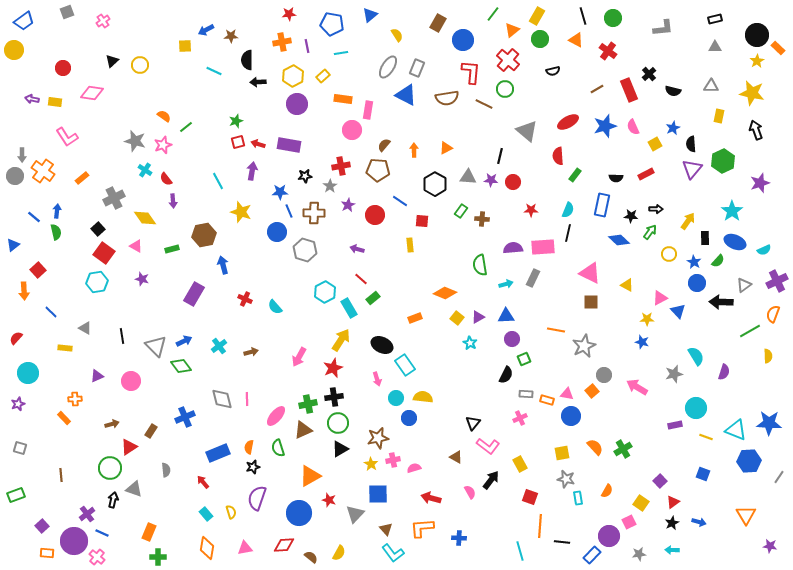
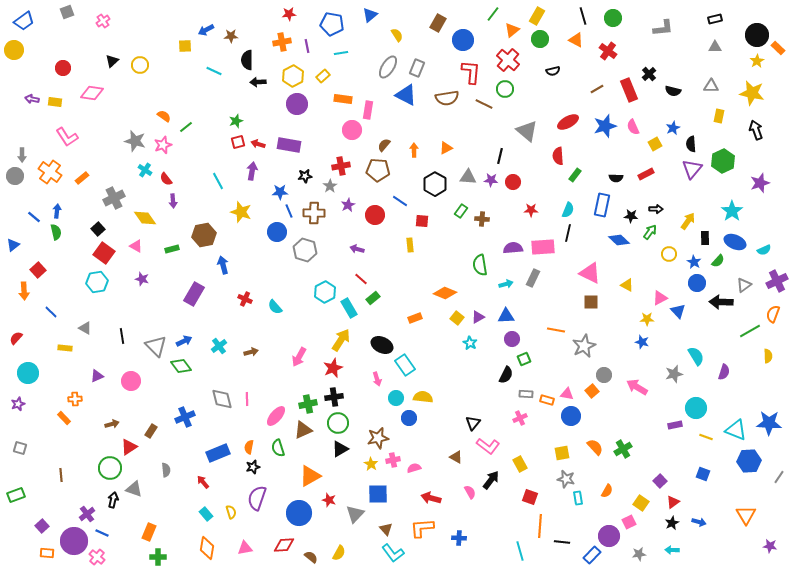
orange cross at (43, 171): moved 7 px right, 1 px down
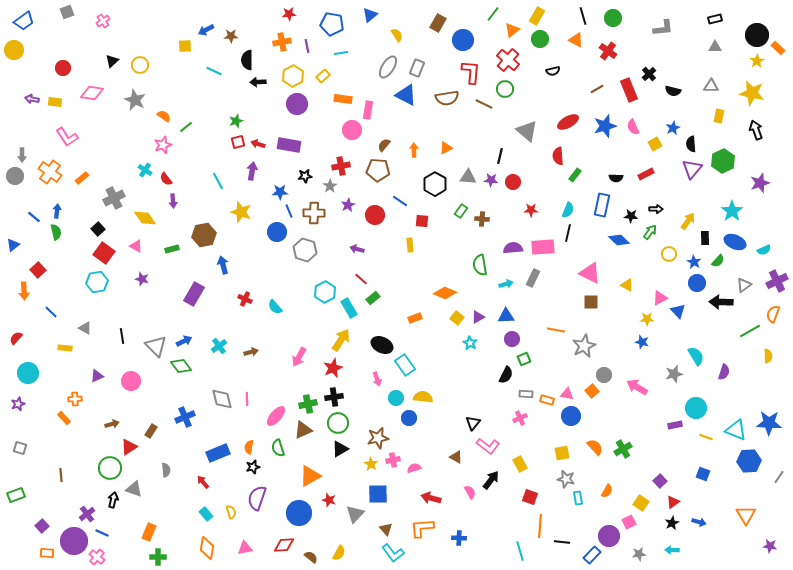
gray star at (135, 141): moved 41 px up; rotated 10 degrees clockwise
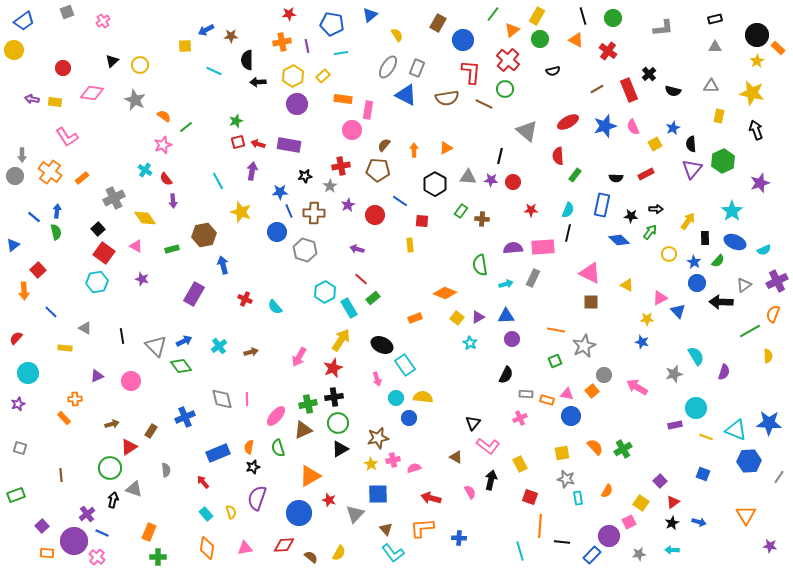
green square at (524, 359): moved 31 px right, 2 px down
black arrow at (491, 480): rotated 24 degrees counterclockwise
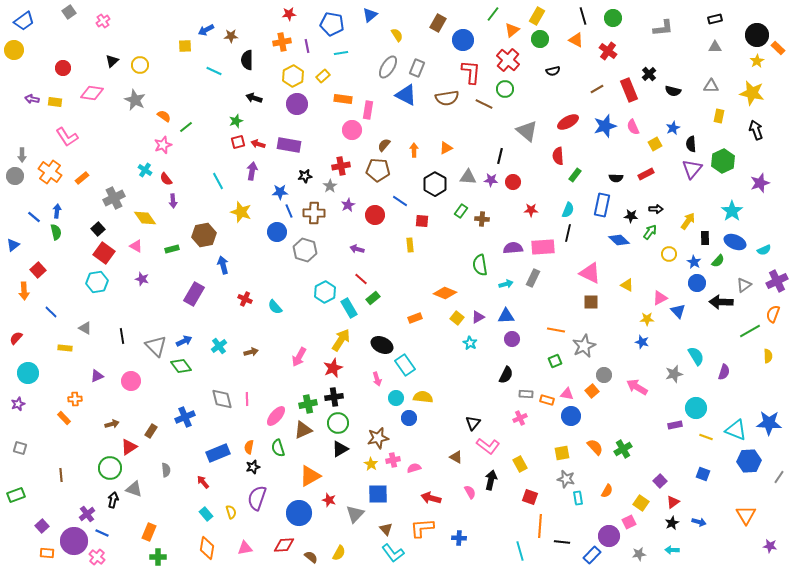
gray square at (67, 12): moved 2 px right; rotated 16 degrees counterclockwise
black arrow at (258, 82): moved 4 px left, 16 px down; rotated 21 degrees clockwise
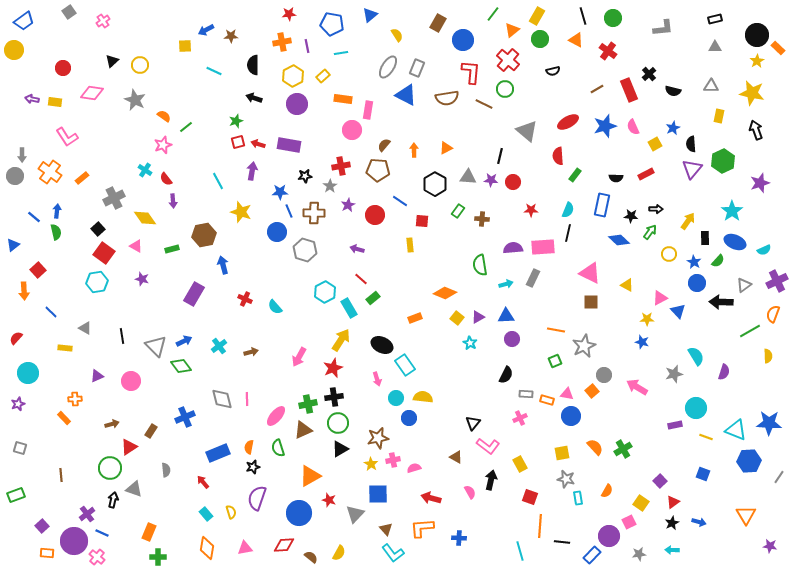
black semicircle at (247, 60): moved 6 px right, 5 px down
green rectangle at (461, 211): moved 3 px left
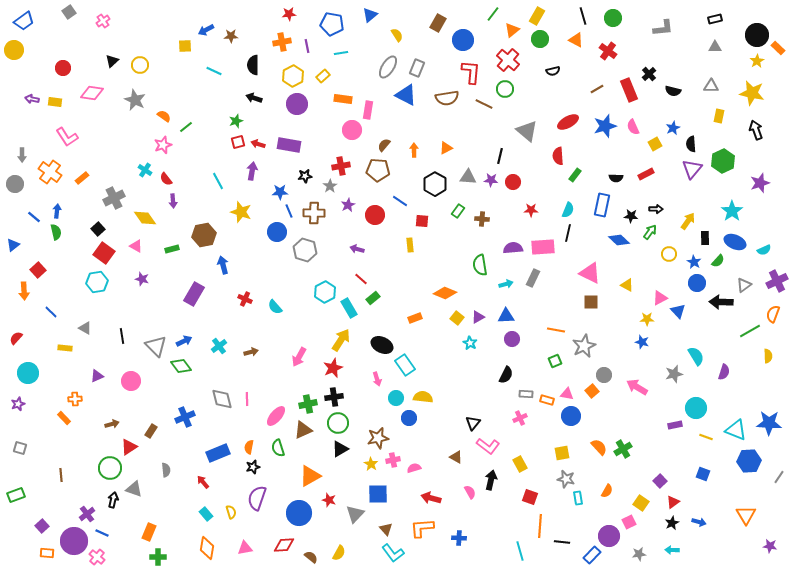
gray circle at (15, 176): moved 8 px down
orange semicircle at (595, 447): moved 4 px right
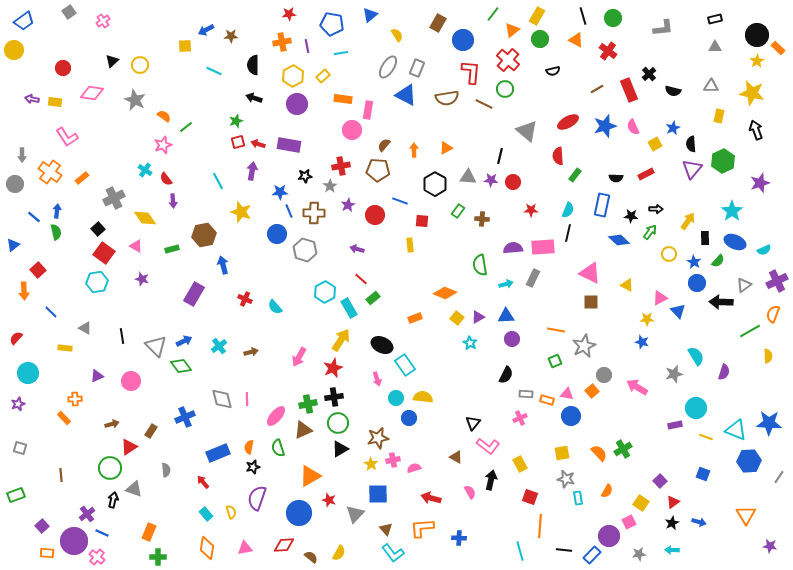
blue line at (400, 201): rotated 14 degrees counterclockwise
blue circle at (277, 232): moved 2 px down
orange semicircle at (599, 447): moved 6 px down
black line at (562, 542): moved 2 px right, 8 px down
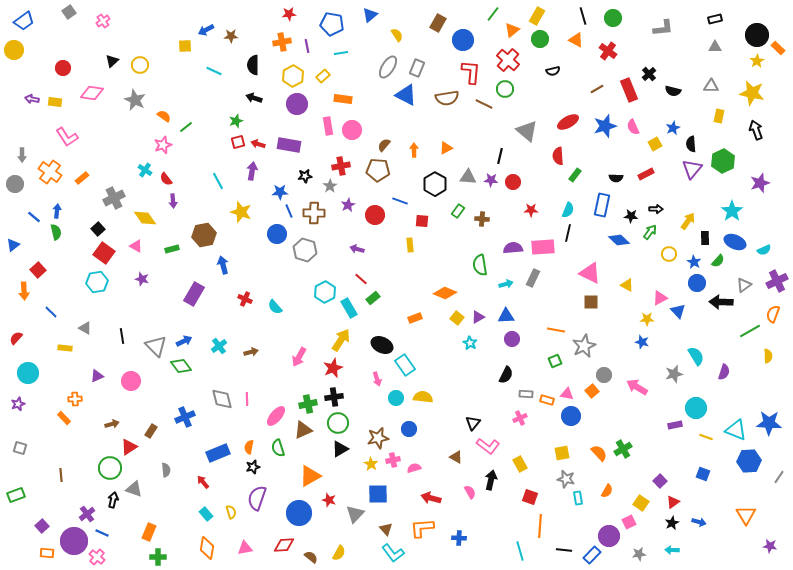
pink rectangle at (368, 110): moved 40 px left, 16 px down; rotated 18 degrees counterclockwise
blue circle at (409, 418): moved 11 px down
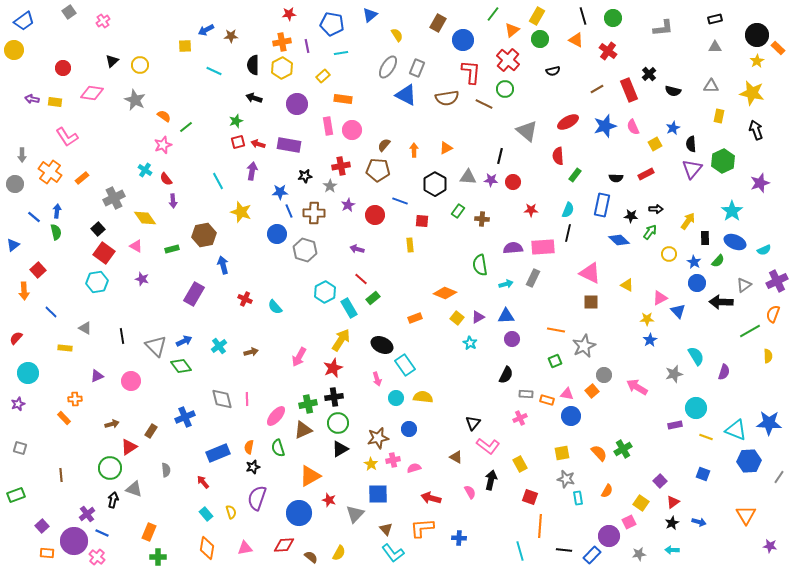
yellow hexagon at (293, 76): moved 11 px left, 8 px up
blue star at (642, 342): moved 8 px right, 2 px up; rotated 24 degrees clockwise
